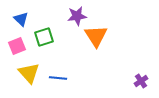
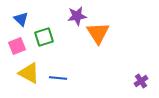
orange triangle: moved 2 px right, 3 px up
yellow triangle: rotated 20 degrees counterclockwise
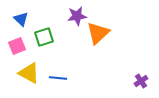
orange triangle: rotated 20 degrees clockwise
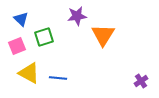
orange triangle: moved 5 px right, 2 px down; rotated 15 degrees counterclockwise
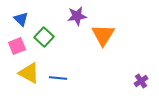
green square: rotated 30 degrees counterclockwise
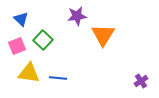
green square: moved 1 px left, 3 px down
yellow triangle: rotated 20 degrees counterclockwise
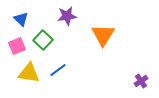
purple star: moved 10 px left
blue line: moved 8 px up; rotated 42 degrees counterclockwise
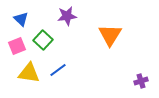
orange triangle: moved 7 px right
purple cross: rotated 16 degrees clockwise
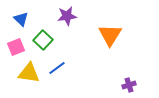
pink square: moved 1 px left, 1 px down
blue line: moved 1 px left, 2 px up
purple cross: moved 12 px left, 4 px down
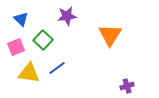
purple cross: moved 2 px left, 1 px down
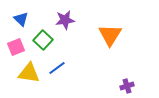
purple star: moved 2 px left, 4 px down
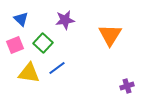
green square: moved 3 px down
pink square: moved 1 px left, 2 px up
